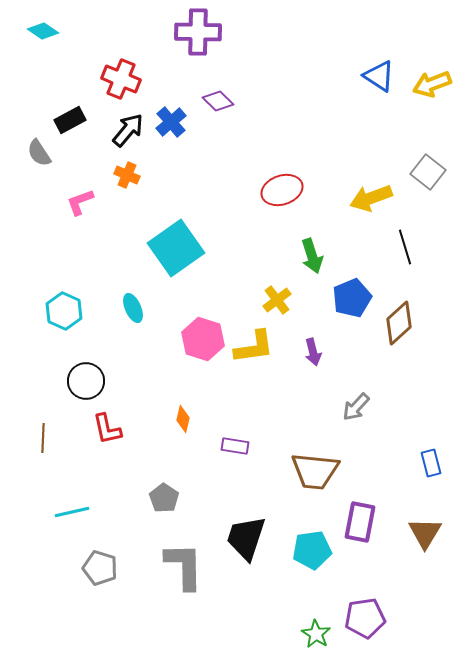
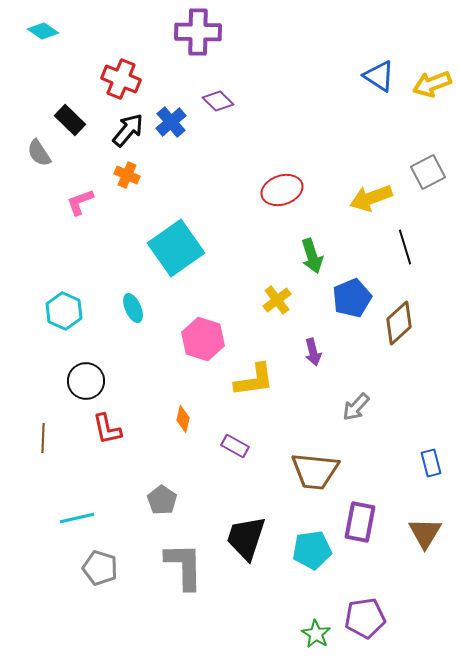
black rectangle at (70, 120): rotated 72 degrees clockwise
gray square at (428, 172): rotated 24 degrees clockwise
yellow L-shape at (254, 347): moved 33 px down
purple rectangle at (235, 446): rotated 20 degrees clockwise
gray pentagon at (164, 498): moved 2 px left, 2 px down
cyan line at (72, 512): moved 5 px right, 6 px down
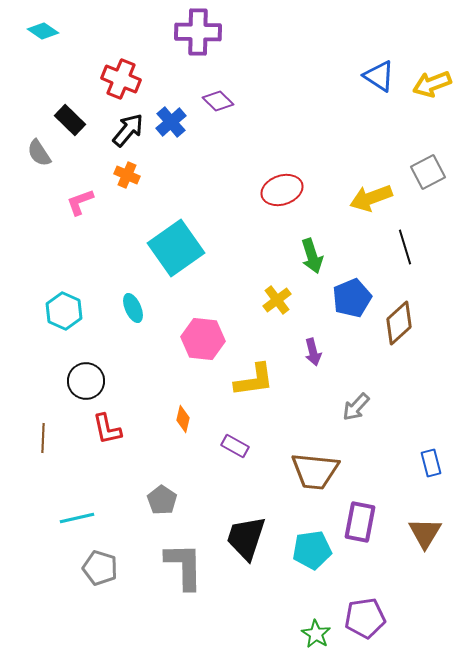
pink hexagon at (203, 339): rotated 12 degrees counterclockwise
